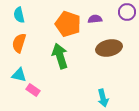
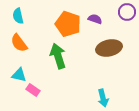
cyan semicircle: moved 1 px left, 1 px down
purple semicircle: rotated 24 degrees clockwise
orange semicircle: rotated 54 degrees counterclockwise
green arrow: moved 2 px left
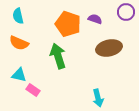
purple circle: moved 1 px left
orange semicircle: rotated 30 degrees counterclockwise
cyan arrow: moved 5 px left
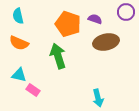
brown ellipse: moved 3 px left, 6 px up
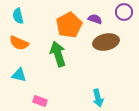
purple circle: moved 2 px left
orange pentagon: moved 1 px right, 1 px down; rotated 25 degrees clockwise
green arrow: moved 2 px up
pink rectangle: moved 7 px right, 11 px down; rotated 16 degrees counterclockwise
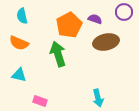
cyan semicircle: moved 4 px right
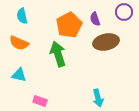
purple semicircle: rotated 128 degrees counterclockwise
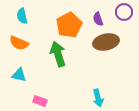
purple semicircle: moved 3 px right
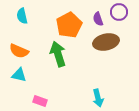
purple circle: moved 5 px left
orange semicircle: moved 8 px down
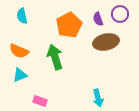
purple circle: moved 1 px right, 2 px down
green arrow: moved 3 px left, 3 px down
cyan triangle: moved 1 px right; rotated 35 degrees counterclockwise
